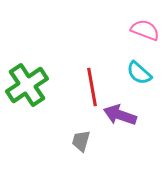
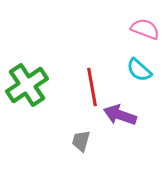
pink semicircle: moved 1 px up
cyan semicircle: moved 3 px up
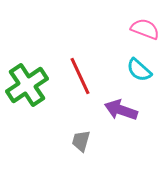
red line: moved 12 px left, 11 px up; rotated 15 degrees counterclockwise
purple arrow: moved 1 px right, 5 px up
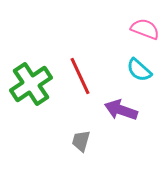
green cross: moved 4 px right, 1 px up
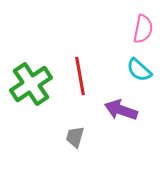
pink semicircle: moved 2 px left; rotated 80 degrees clockwise
red line: rotated 15 degrees clockwise
gray trapezoid: moved 6 px left, 4 px up
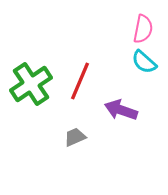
cyan semicircle: moved 5 px right, 8 px up
red line: moved 5 px down; rotated 33 degrees clockwise
gray trapezoid: rotated 50 degrees clockwise
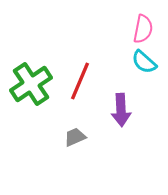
purple arrow: rotated 112 degrees counterclockwise
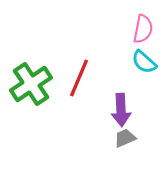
red line: moved 1 px left, 3 px up
gray trapezoid: moved 50 px right, 1 px down
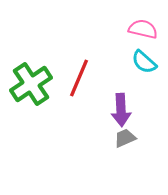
pink semicircle: rotated 88 degrees counterclockwise
